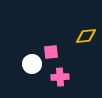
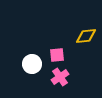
pink square: moved 6 px right, 3 px down
pink cross: rotated 30 degrees counterclockwise
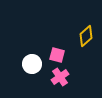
yellow diamond: rotated 35 degrees counterclockwise
pink square: rotated 21 degrees clockwise
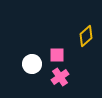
pink square: rotated 14 degrees counterclockwise
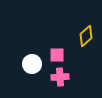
pink cross: rotated 30 degrees clockwise
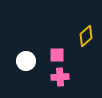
white circle: moved 6 px left, 3 px up
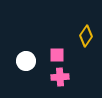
yellow diamond: rotated 15 degrees counterclockwise
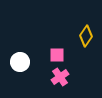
white circle: moved 6 px left, 1 px down
pink cross: rotated 30 degrees counterclockwise
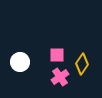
yellow diamond: moved 4 px left, 28 px down
